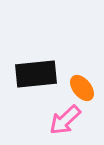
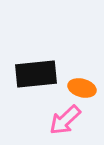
orange ellipse: rotated 36 degrees counterclockwise
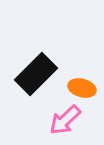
black rectangle: rotated 39 degrees counterclockwise
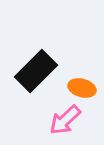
black rectangle: moved 3 px up
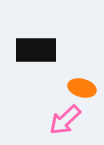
black rectangle: moved 21 px up; rotated 45 degrees clockwise
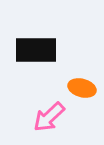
pink arrow: moved 16 px left, 3 px up
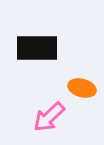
black rectangle: moved 1 px right, 2 px up
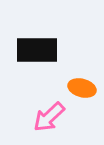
black rectangle: moved 2 px down
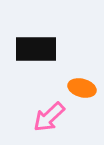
black rectangle: moved 1 px left, 1 px up
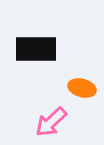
pink arrow: moved 2 px right, 5 px down
